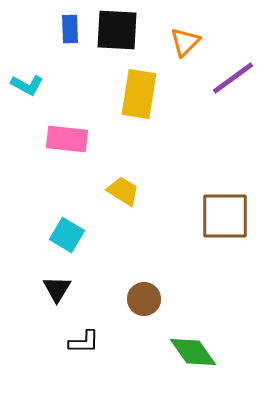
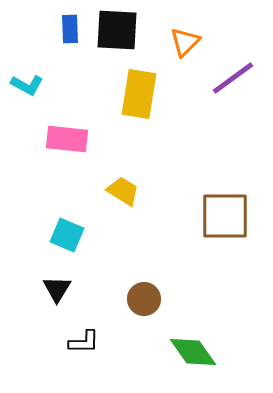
cyan square: rotated 8 degrees counterclockwise
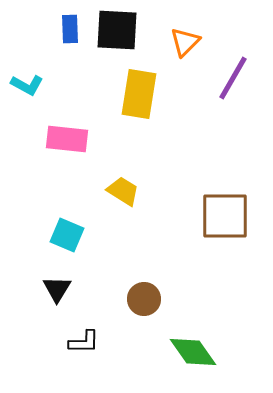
purple line: rotated 24 degrees counterclockwise
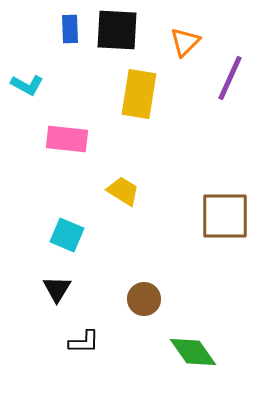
purple line: moved 3 px left; rotated 6 degrees counterclockwise
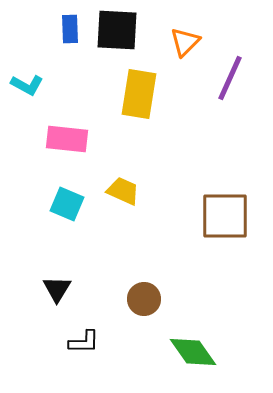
yellow trapezoid: rotated 8 degrees counterclockwise
cyan square: moved 31 px up
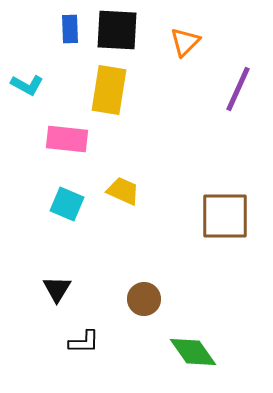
purple line: moved 8 px right, 11 px down
yellow rectangle: moved 30 px left, 4 px up
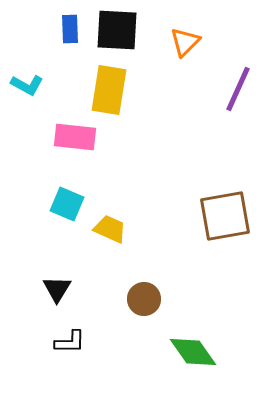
pink rectangle: moved 8 px right, 2 px up
yellow trapezoid: moved 13 px left, 38 px down
brown square: rotated 10 degrees counterclockwise
black L-shape: moved 14 px left
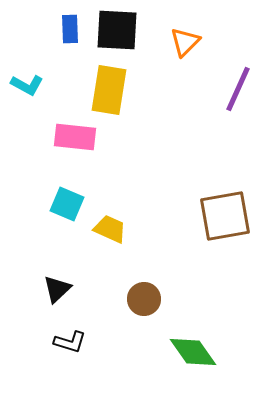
black triangle: rotated 16 degrees clockwise
black L-shape: rotated 16 degrees clockwise
